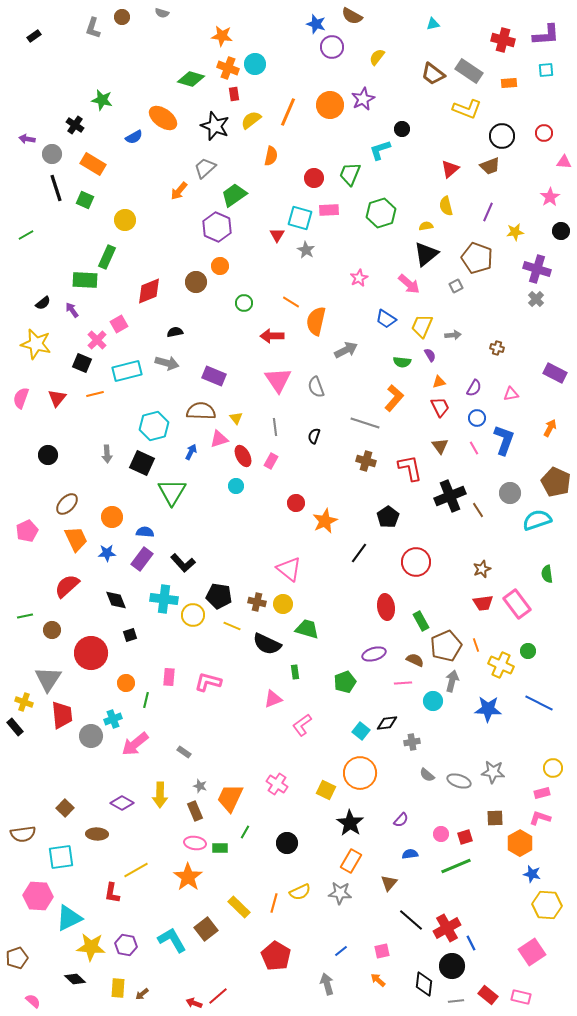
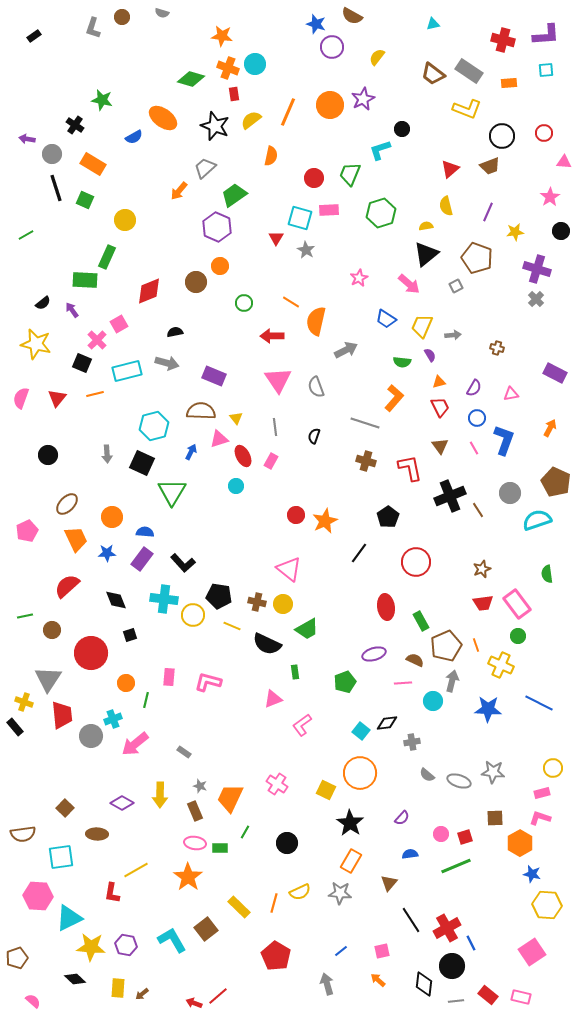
red triangle at (277, 235): moved 1 px left, 3 px down
red circle at (296, 503): moved 12 px down
green trapezoid at (307, 629): rotated 135 degrees clockwise
green circle at (528, 651): moved 10 px left, 15 px up
purple semicircle at (401, 820): moved 1 px right, 2 px up
black line at (411, 920): rotated 16 degrees clockwise
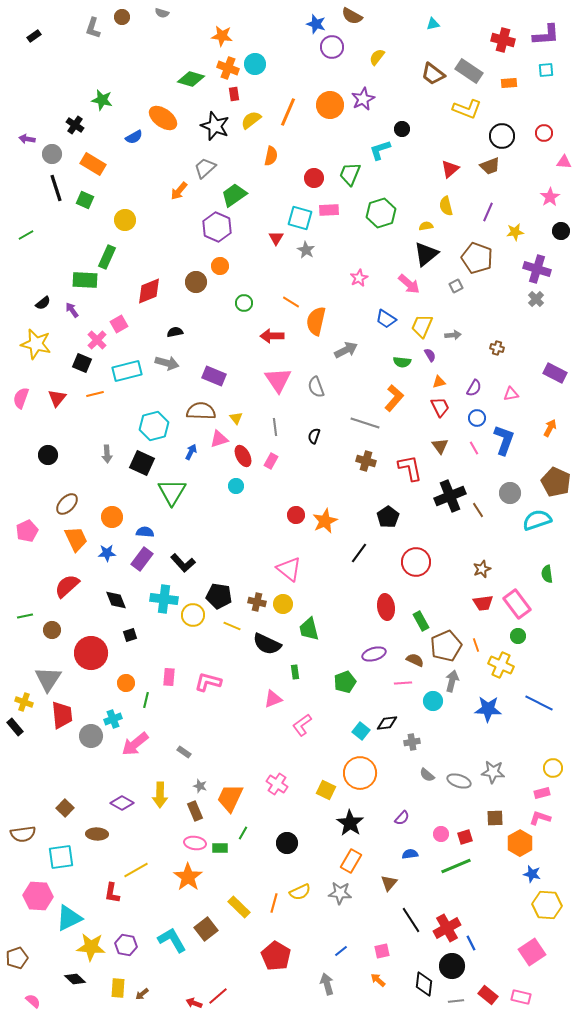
green trapezoid at (307, 629): moved 2 px right; rotated 105 degrees clockwise
green line at (245, 832): moved 2 px left, 1 px down
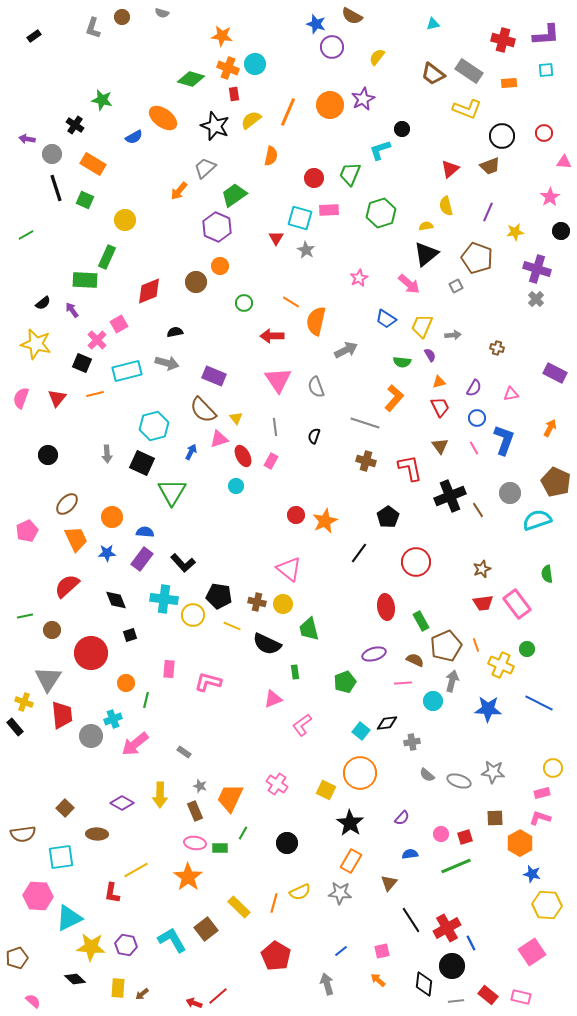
brown semicircle at (201, 411): moved 2 px right, 1 px up; rotated 136 degrees counterclockwise
green circle at (518, 636): moved 9 px right, 13 px down
pink rectangle at (169, 677): moved 8 px up
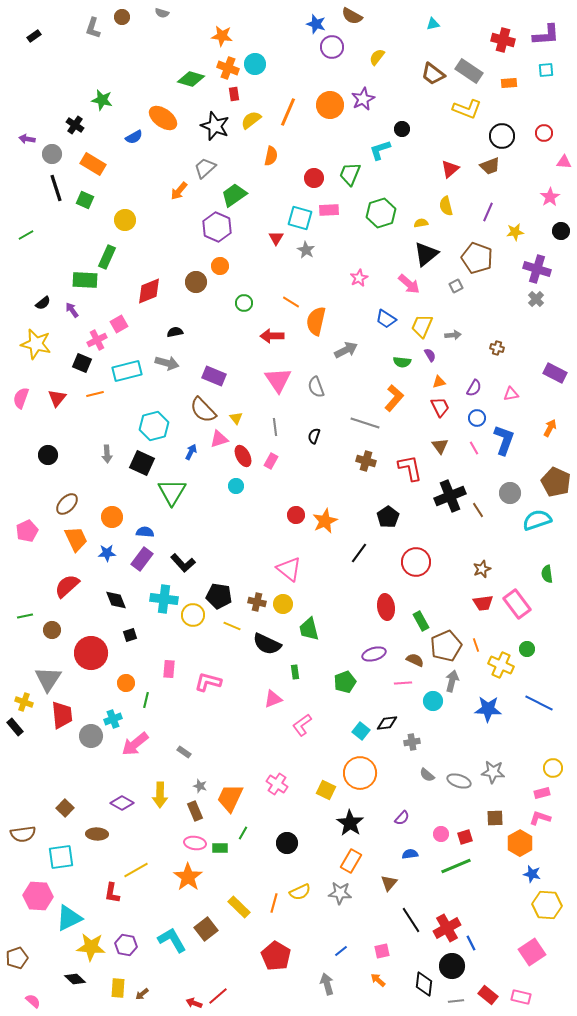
yellow semicircle at (426, 226): moved 5 px left, 3 px up
pink cross at (97, 340): rotated 18 degrees clockwise
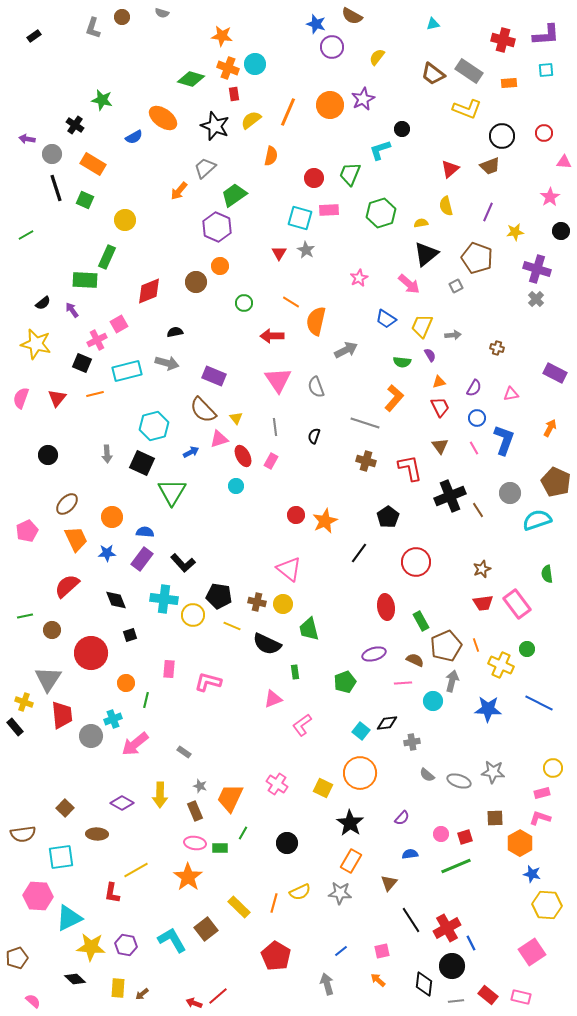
red triangle at (276, 238): moved 3 px right, 15 px down
blue arrow at (191, 452): rotated 35 degrees clockwise
yellow square at (326, 790): moved 3 px left, 2 px up
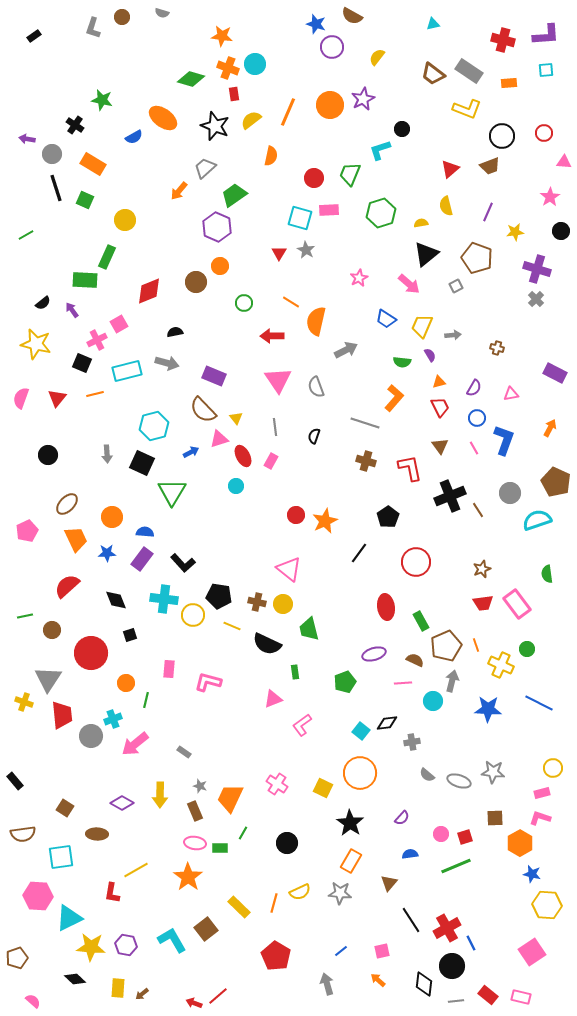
black rectangle at (15, 727): moved 54 px down
brown square at (65, 808): rotated 12 degrees counterclockwise
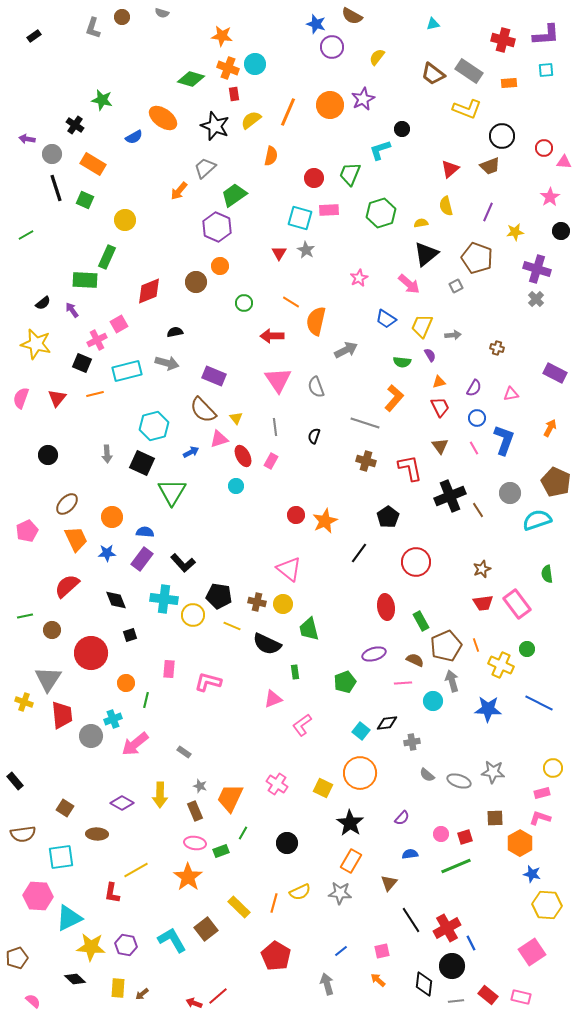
red circle at (544, 133): moved 15 px down
gray arrow at (452, 681): rotated 30 degrees counterclockwise
green rectangle at (220, 848): moved 1 px right, 3 px down; rotated 21 degrees counterclockwise
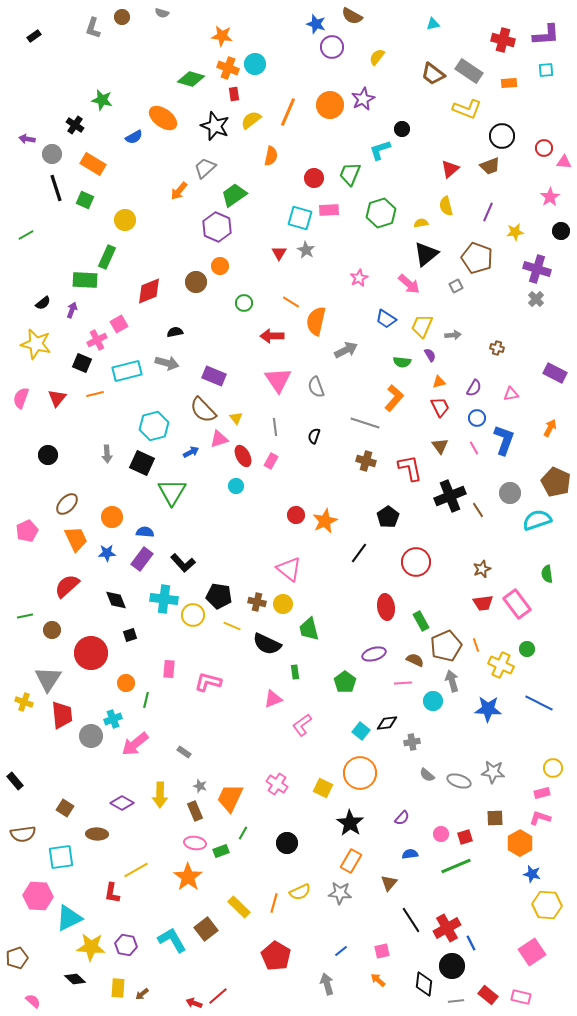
purple arrow at (72, 310): rotated 56 degrees clockwise
green pentagon at (345, 682): rotated 15 degrees counterclockwise
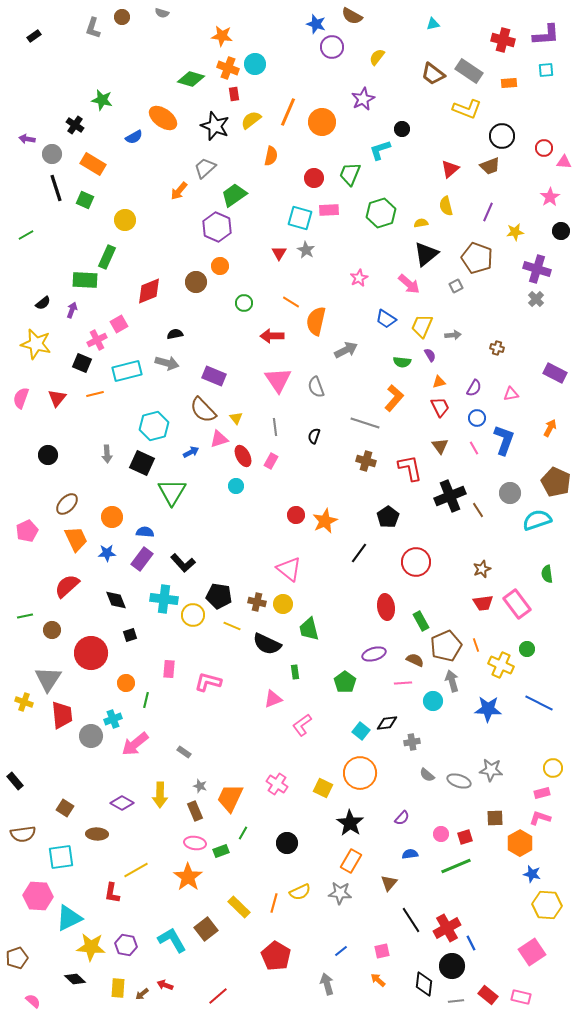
orange circle at (330, 105): moved 8 px left, 17 px down
black semicircle at (175, 332): moved 2 px down
gray star at (493, 772): moved 2 px left, 2 px up
red arrow at (194, 1003): moved 29 px left, 18 px up
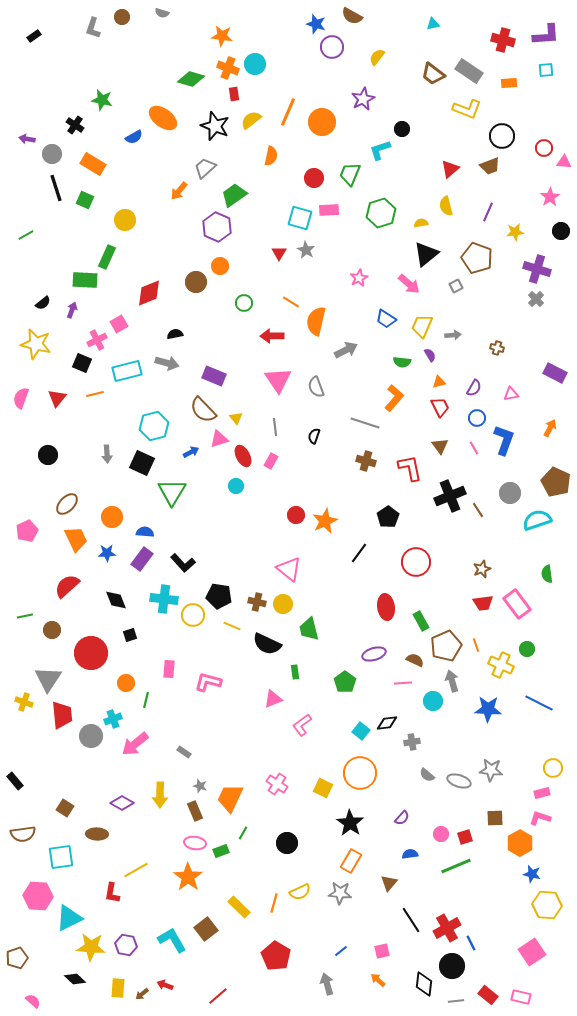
red diamond at (149, 291): moved 2 px down
